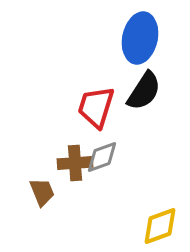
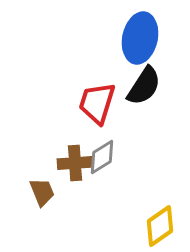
black semicircle: moved 5 px up
red trapezoid: moved 1 px right, 4 px up
gray diamond: rotated 12 degrees counterclockwise
yellow diamond: rotated 15 degrees counterclockwise
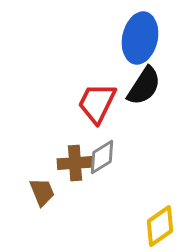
red trapezoid: rotated 9 degrees clockwise
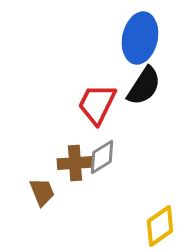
red trapezoid: moved 1 px down
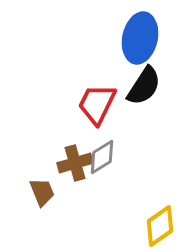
brown cross: rotated 12 degrees counterclockwise
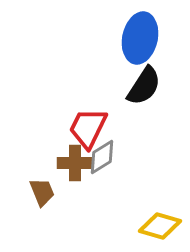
red trapezoid: moved 9 px left, 24 px down
brown cross: rotated 16 degrees clockwise
yellow diamond: rotated 51 degrees clockwise
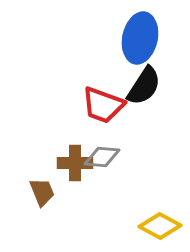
red trapezoid: moved 15 px right, 23 px up; rotated 96 degrees counterclockwise
gray diamond: rotated 36 degrees clockwise
yellow diamond: rotated 12 degrees clockwise
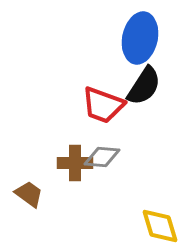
brown trapezoid: moved 13 px left, 2 px down; rotated 32 degrees counterclockwise
yellow diamond: rotated 45 degrees clockwise
